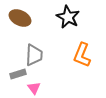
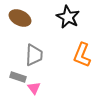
gray rectangle: moved 3 px down; rotated 35 degrees clockwise
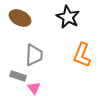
gray rectangle: moved 1 px up
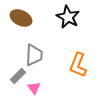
brown ellipse: moved 1 px right
orange L-shape: moved 4 px left, 10 px down
gray rectangle: rotated 63 degrees counterclockwise
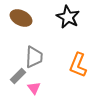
gray trapezoid: moved 2 px down
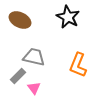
brown ellipse: moved 1 px left, 2 px down
gray trapezoid: rotated 80 degrees counterclockwise
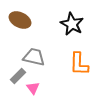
black star: moved 4 px right, 7 px down
orange L-shape: moved 1 px right, 1 px up; rotated 20 degrees counterclockwise
pink triangle: moved 1 px left
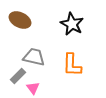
orange L-shape: moved 7 px left, 1 px down
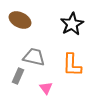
black star: rotated 15 degrees clockwise
gray rectangle: rotated 21 degrees counterclockwise
pink triangle: moved 13 px right
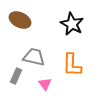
black star: rotated 15 degrees counterclockwise
gray rectangle: moved 2 px left
pink triangle: moved 1 px left, 4 px up
